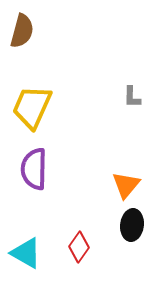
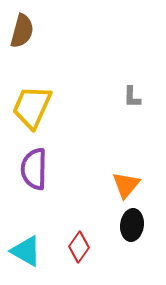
cyan triangle: moved 2 px up
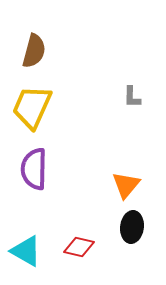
brown semicircle: moved 12 px right, 20 px down
black ellipse: moved 2 px down
red diamond: rotated 68 degrees clockwise
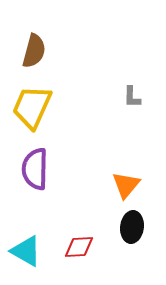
purple semicircle: moved 1 px right
red diamond: rotated 16 degrees counterclockwise
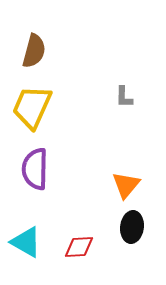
gray L-shape: moved 8 px left
cyan triangle: moved 9 px up
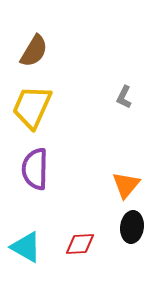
brown semicircle: rotated 16 degrees clockwise
gray L-shape: rotated 25 degrees clockwise
cyan triangle: moved 5 px down
red diamond: moved 1 px right, 3 px up
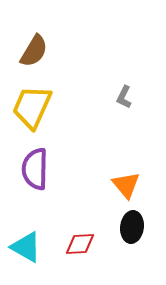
orange triangle: rotated 20 degrees counterclockwise
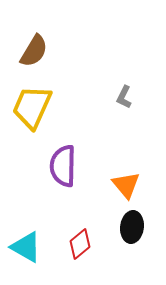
purple semicircle: moved 28 px right, 3 px up
red diamond: rotated 36 degrees counterclockwise
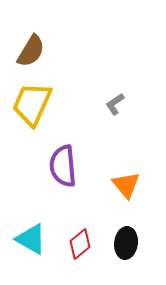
brown semicircle: moved 3 px left
gray L-shape: moved 9 px left, 7 px down; rotated 30 degrees clockwise
yellow trapezoid: moved 3 px up
purple semicircle: rotated 6 degrees counterclockwise
black ellipse: moved 6 px left, 16 px down
cyan triangle: moved 5 px right, 8 px up
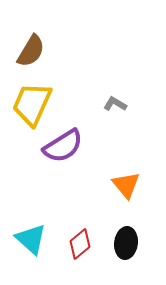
gray L-shape: rotated 65 degrees clockwise
purple semicircle: moved 20 px up; rotated 117 degrees counterclockwise
cyan triangle: rotated 12 degrees clockwise
